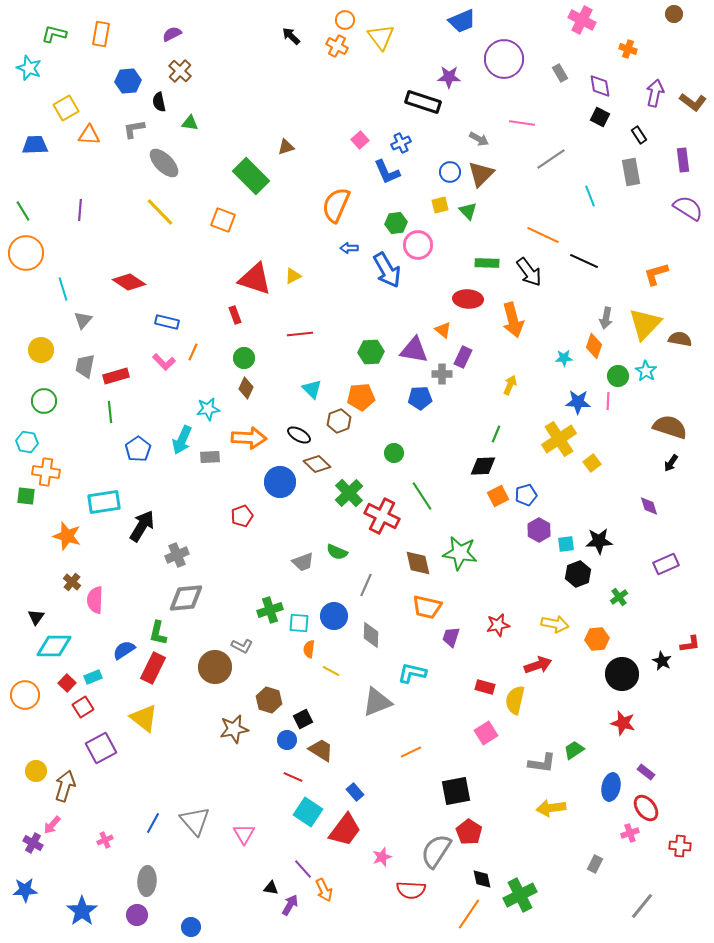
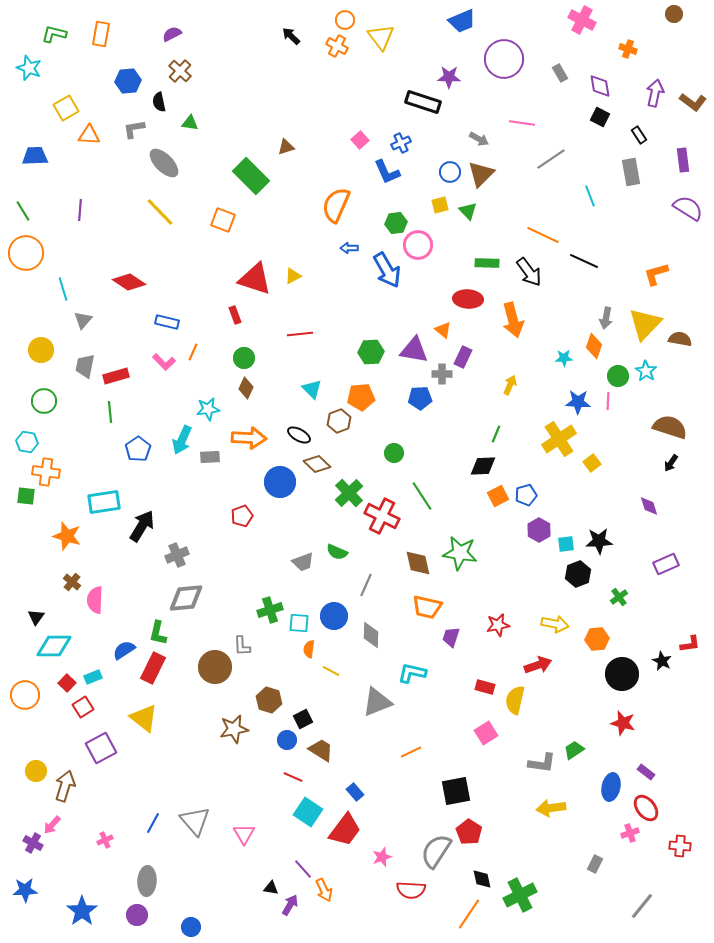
blue trapezoid at (35, 145): moved 11 px down
gray L-shape at (242, 646): rotated 60 degrees clockwise
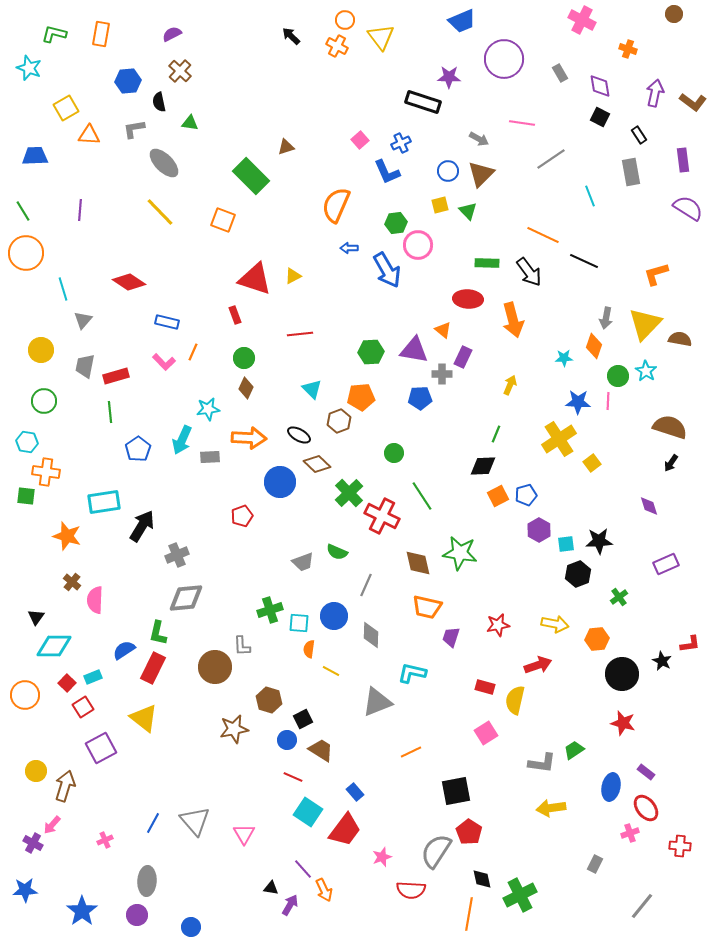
blue circle at (450, 172): moved 2 px left, 1 px up
orange line at (469, 914): rotated 24 degrees counterclockwise
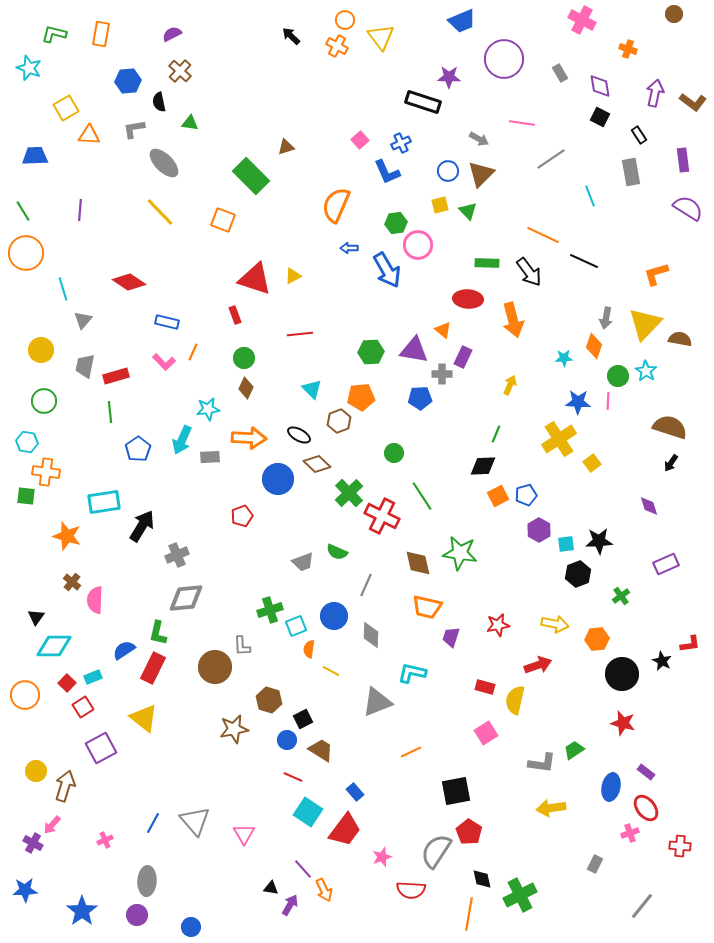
blue circle at (280, 482): moved 2 px left, 3 px up
green cross at (619, 597): moved 2 px right, 1 px up
cyan square at (299, 623): moved 3 px left, 3 px down; rotated 25 degrees counterclockwise
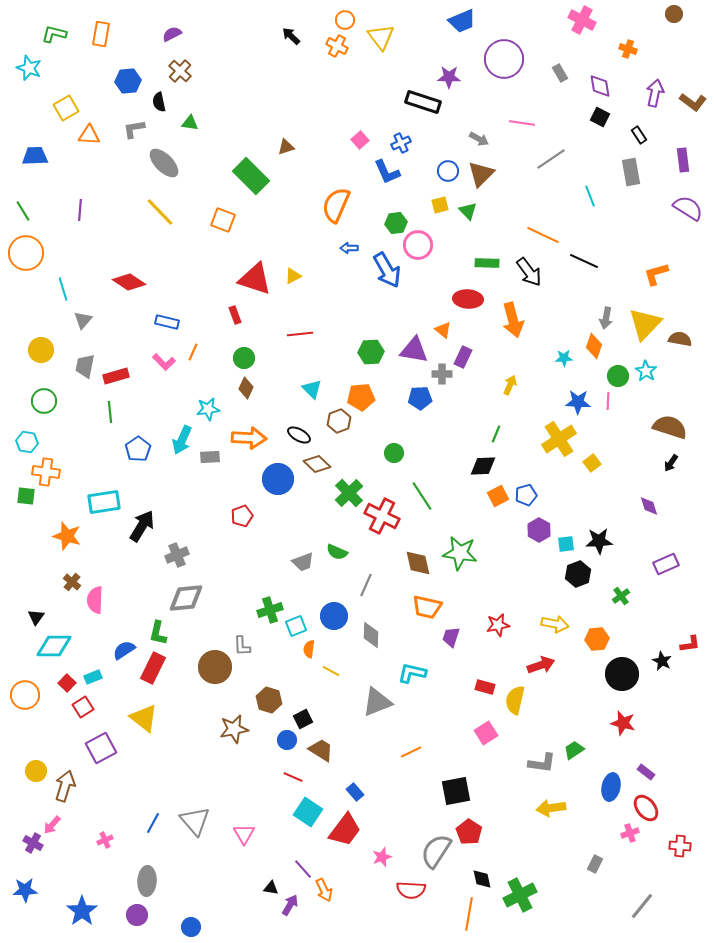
red arrow at (538, 665): moved 3 px right
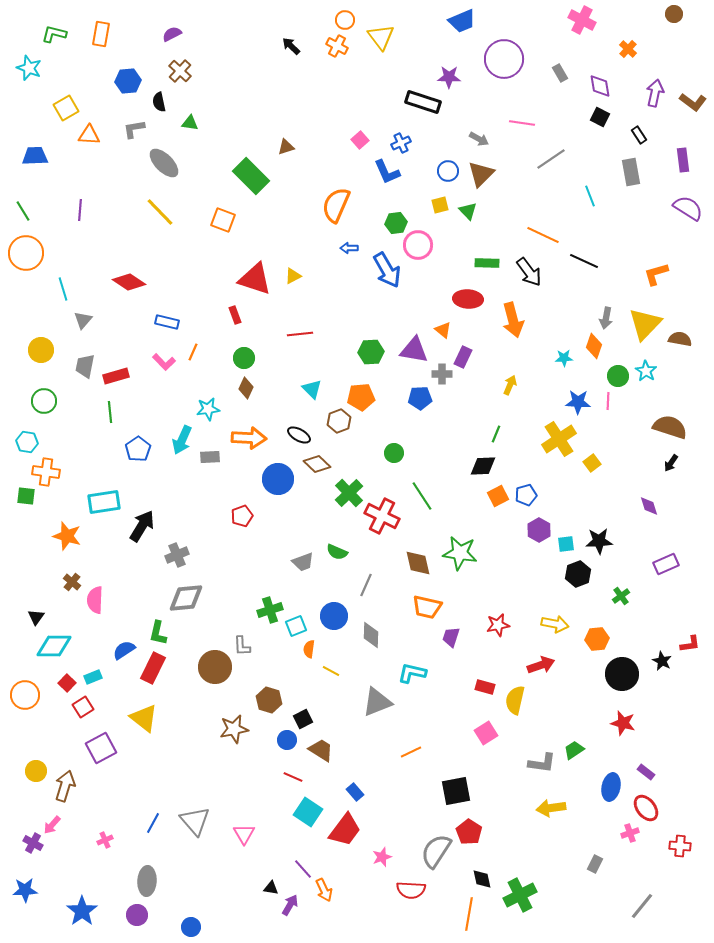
black arrow at (291, 36): moved 10 px down
orange cross at (628, 49): rotated 24 degrees clockwise
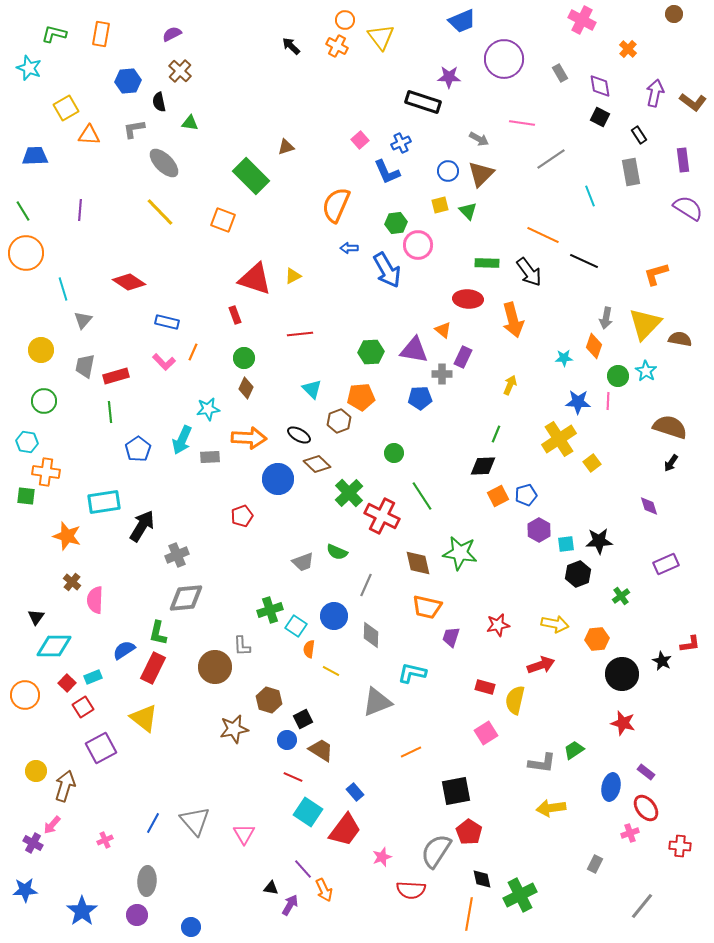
cyan square at (296, 626): rotated 35 degrees counterclockwise
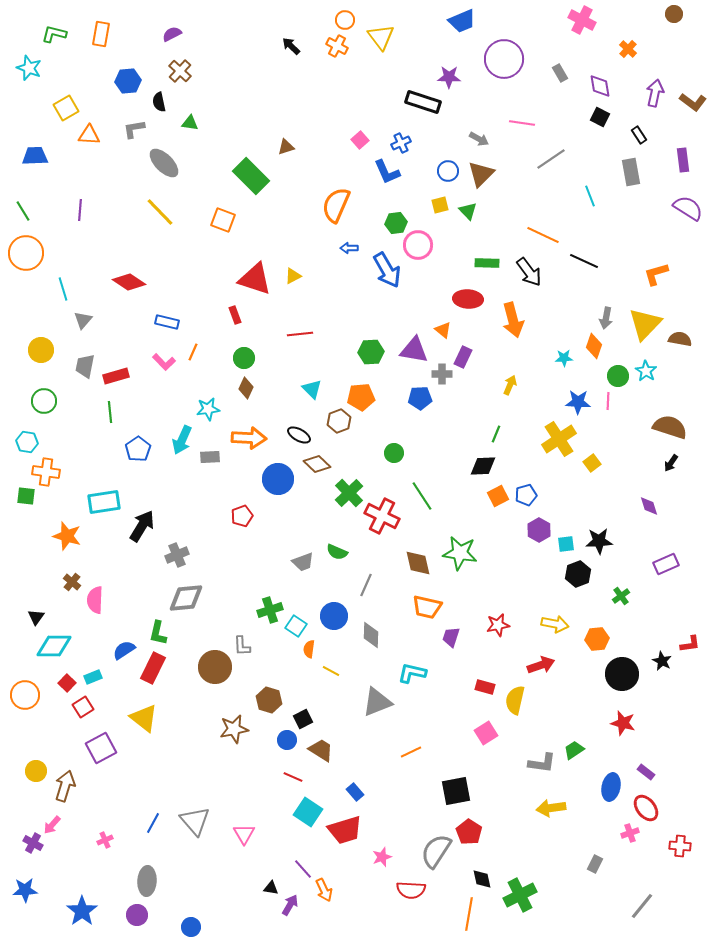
red trapezoid at (345, 830): rotated 36 degrees clockwise
